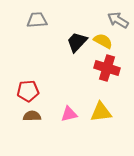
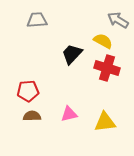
black trapezoid: moved 5 px left, 12 px down
yellow triangle: moved 4 px right, 10 px down
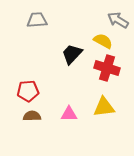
pink triangle: rotated 12 degrees clockwise
yellow triangle: moved 1 px left, 15 px up
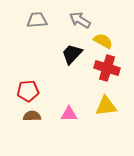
gray arrow: moved 38 px left
yellow triangle: moved 2 px right, 1 px up
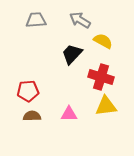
gray trapezoid: moved 1 px left
red cross: moved 6 px left, 9 px down
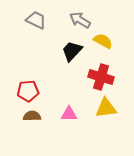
gray trapezoid: rotated 30 degrees clockwise
black trapezoid: moved 3 px up
yellow triangle: moved 2 px down
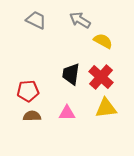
black trapezoid: moved 1 px left, 23 px down; rotated 35 degrees counterclockwise
red cross: rotated 25 degrees clockwise
pink triangle: moved 2 px left, 1 px up
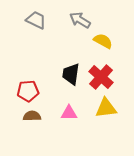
pink triangle: moved 2 px right
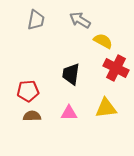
gray trapezoid: rotated 75 degrees clockwise
red cross: moved 15 px right, 9 px up; rotated 15 degrees counterclockwise
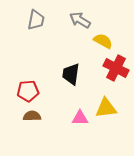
pink triangle: moved 11 px right, 5 px down
